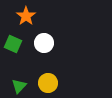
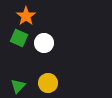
green square: moved 6 px right, 6 px up
green triangle: moved 1 px left
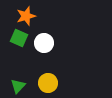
orange star: rotated 18 degrees clockwise
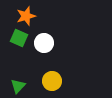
yellow circle: moved 4 px right, 2 px up
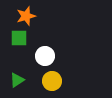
green square: rotated 24 degrees counterclockwise
white circle: moved 1 px right, 13 px down
green triangle: moved 1 px left, 6 px up; rotated 14 degrees clockwise
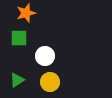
orange star: moved 3 px up
yellow circle: moved 2 px left, 1 px down
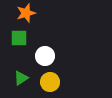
green triangle: moved 4 px right, 2 px up
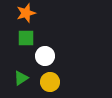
green square: moved 7 px right
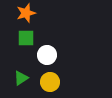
white circle: moved 2 px right, 1 px up
